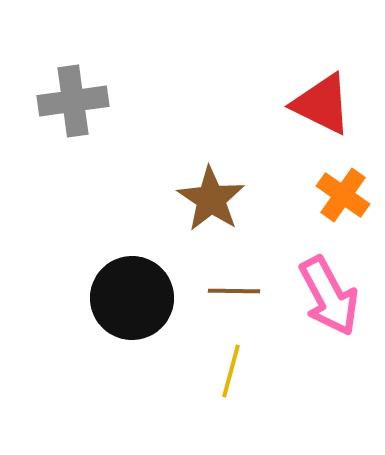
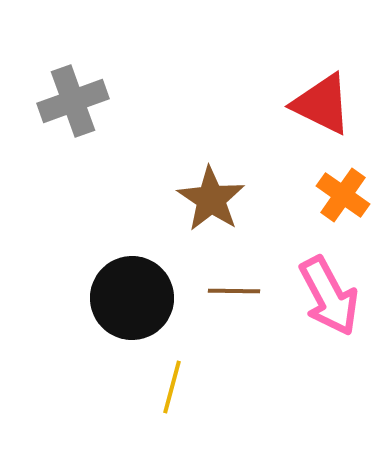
gray cross: rotated 12 degrees counterclockwise
yellow line: moved 59 px left, 16 px down
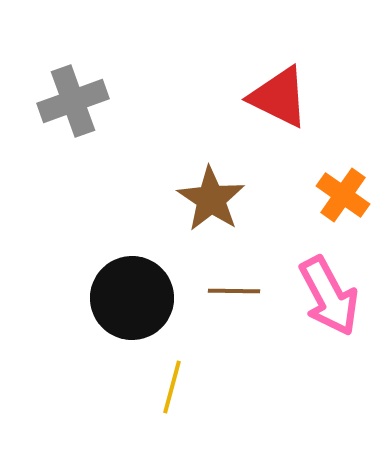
red triangle: moved 43 px left, 7 px up
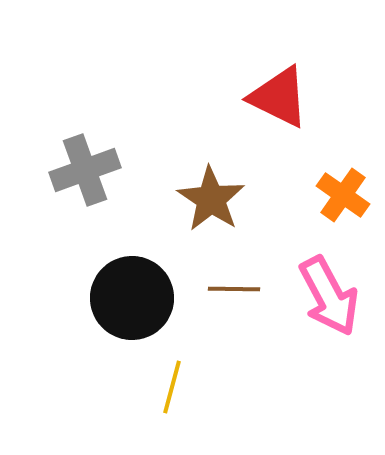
gray cross: moved 12 px right, 69 px down
brown line: moved 2 px up
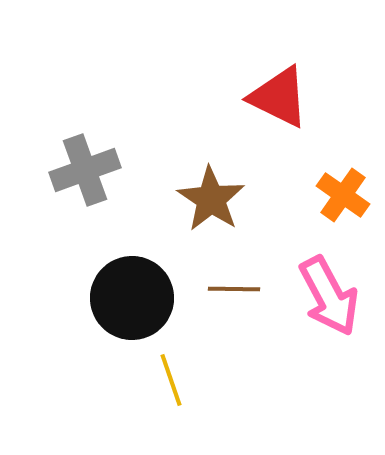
yellow line: moved 1 px left, 7 px up; rotated 34 degrees counterclockwise
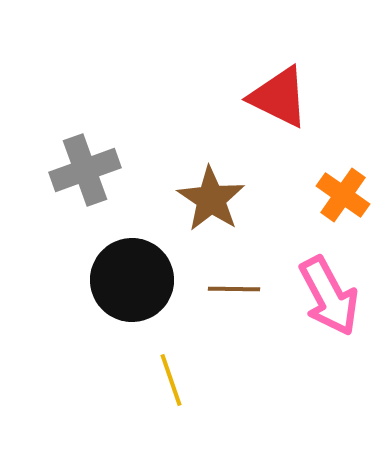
black circle: moved 18 px up
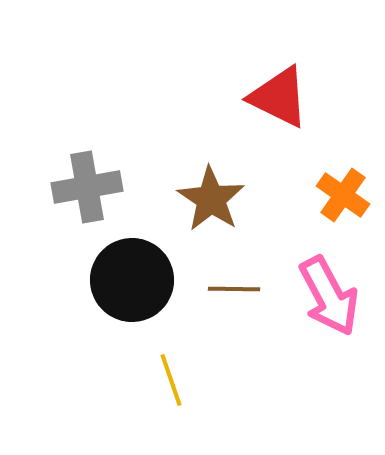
gray cross: moved 2 px right, 17 px down; rotated 10 degrees clockwise
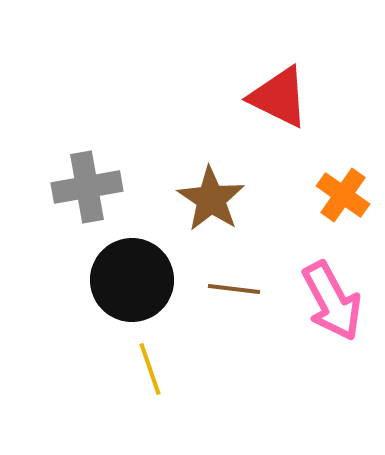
brown line: rotated 6 degrees clockwise
pink arrow: moved 3 px right, 5 px down
yellow line: moved 21 px left, 11 px up
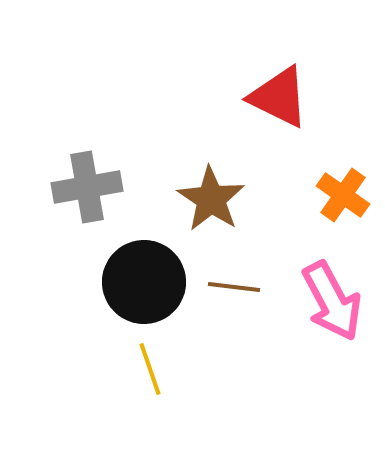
black circle: moved 12 px right, 2 px down
brown line: moved 2 px up
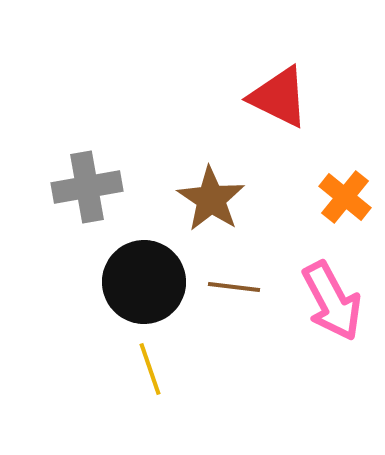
orange cross: moved 2 px right, 2 px down; rotated 4 degrees clockwise
